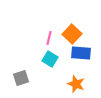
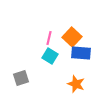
orange square: moved 3 px down
cyan square: moved 3 px up
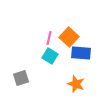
orange square: moved 3 px left
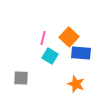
pink line: moved 6 px left
gray square: rotated 21 degrees clockwise
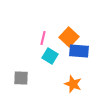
blue rectangle: moved 2 px left, 2 px up
orange star: moved 3 px left
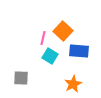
orange square: moved 6 px left, 6 px up
orange star: rotated 24 degrees clockwise
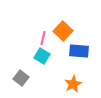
cyan square: moved 8 px left
gray square: rotated 35 degrees clockwise
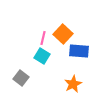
orange square: moved 3 px down
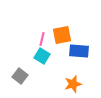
orange square: moved 1 px left, 1 px down; rotated 36 degrees clockwise
pink line: moved 1 px left, 1 px down
gray square: moved 1 px left, 2 px up
orange star: rotated 12 degrees clockwise
